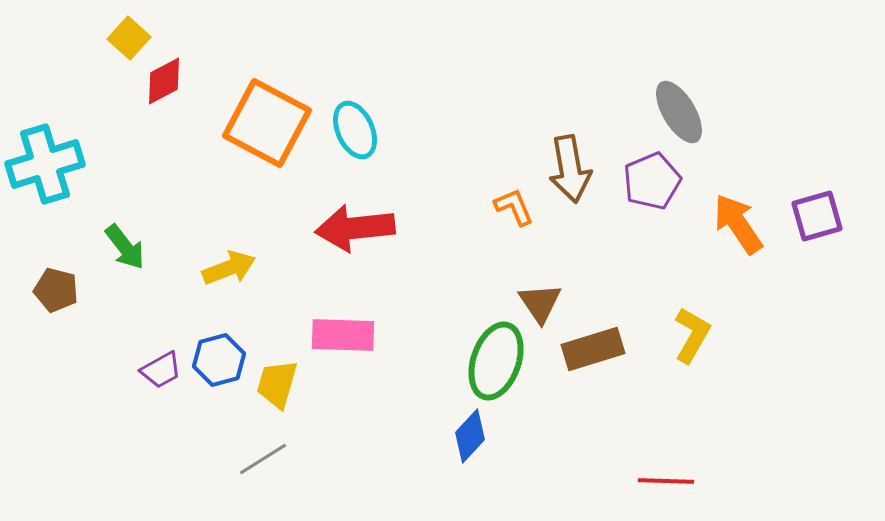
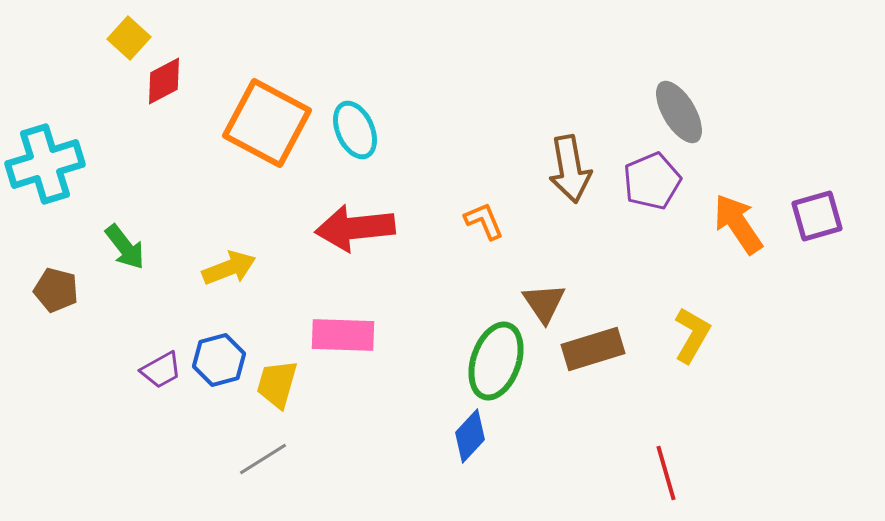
orange L-shape: moved 30 px left, 14 px down
brown triangle: moved 4 px right
red line: moved 8 px up; rotated 72 degrees clockwise
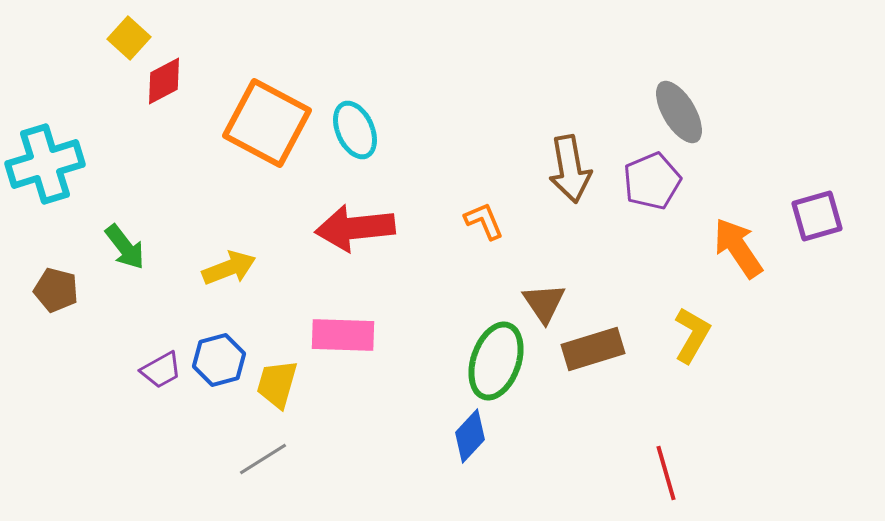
orange arrow: moved 24 px down
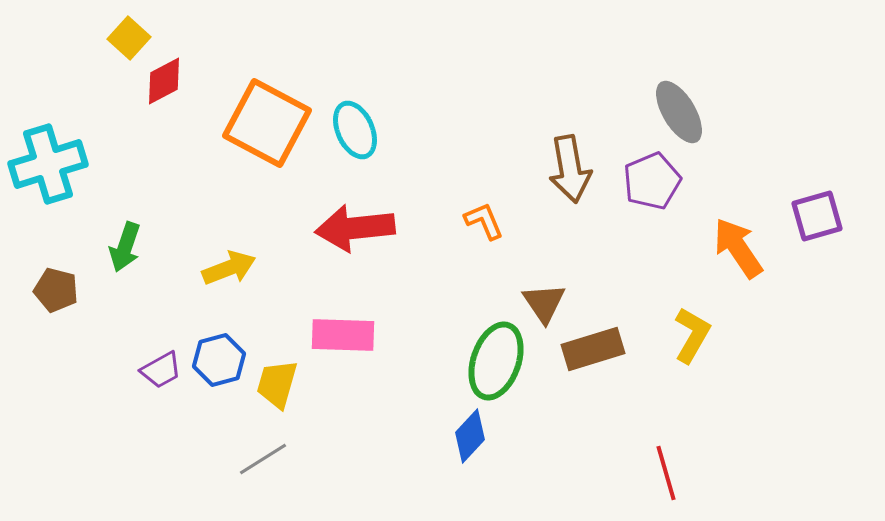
cyan cross: moved 3 px right
green arrow: rotated 57 degrees clockwise
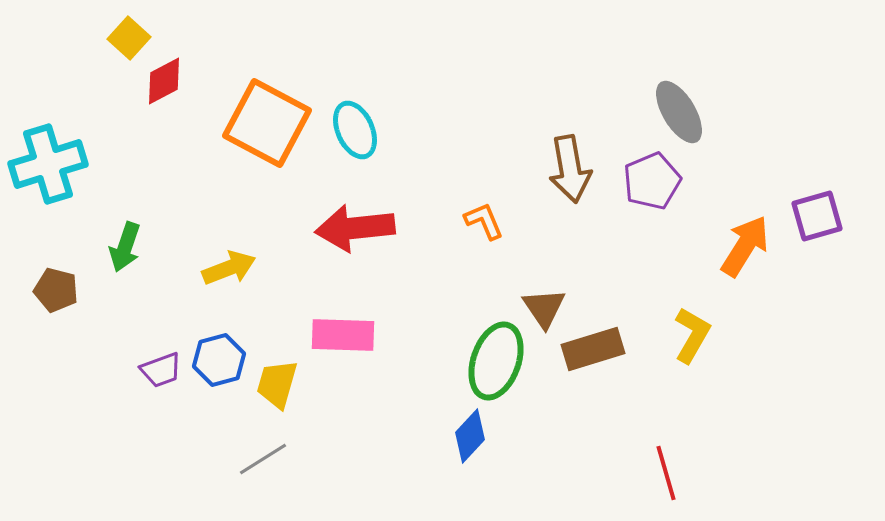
orange arrow: moved 7 px right, 2 px up; rotated 66 degrees clockwise
brown triangle: moved 5 px down
purple trapezoid: rotated 9 degrees clockwise
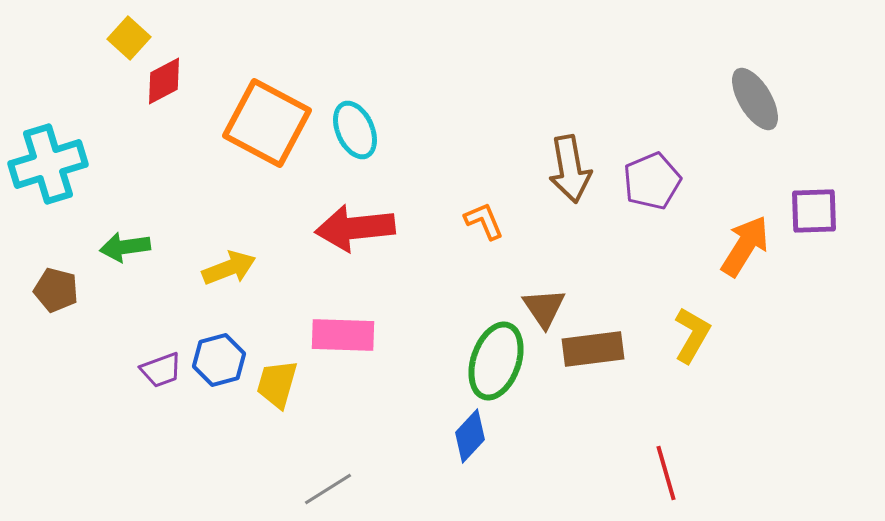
gray ellipse: moved 76 px right, 13 px up
purple square: moved 3 px left, 5 px up; rotated 14 degrees clockwise
green arrow: rotated 63 degrees clockwise
brown rectangle: rotated 10 degrees clockwise
gray line: moved 65 px right, 30 px down
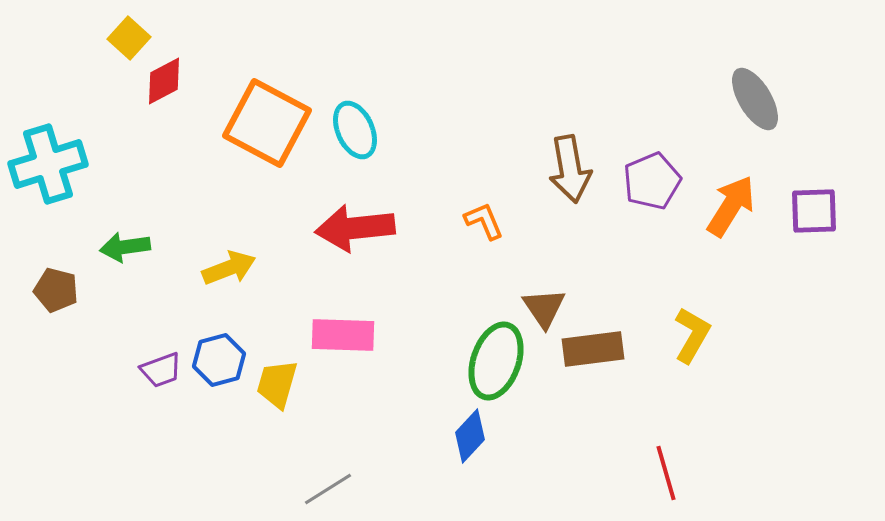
orange arrow: moved 14 px left, 40 px up
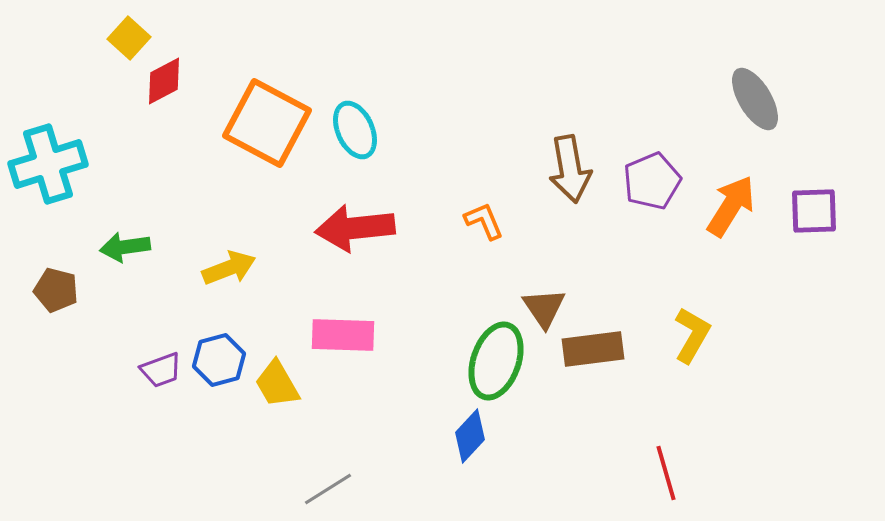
yellow trapezoid: rotated 46 degrees counterclockwise
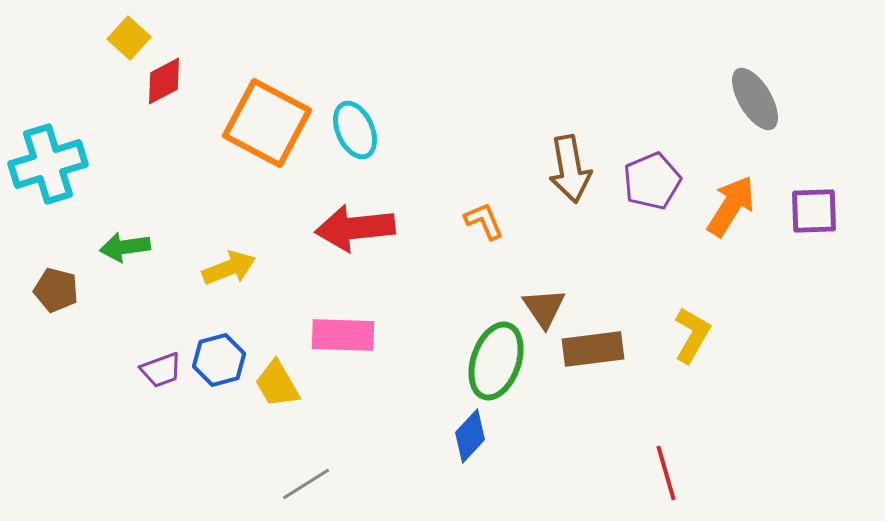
gray line: moved 22 px left, 5 px up
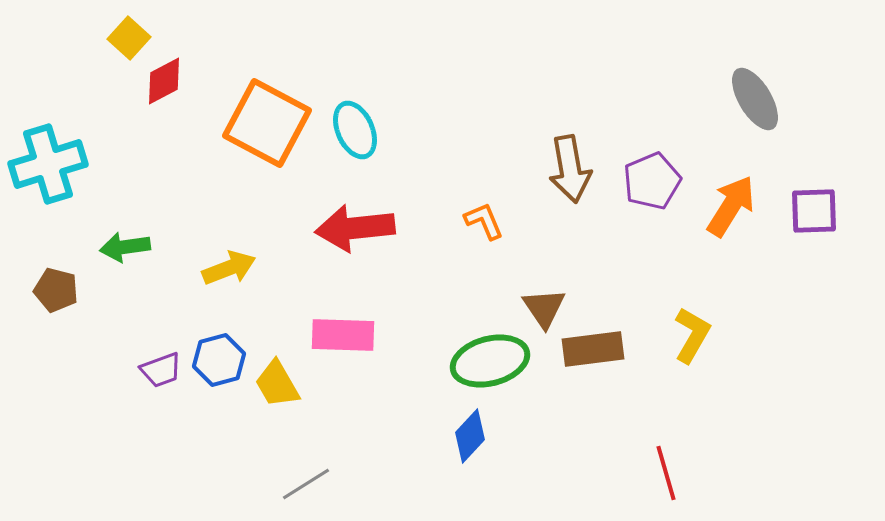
green ellipse: moved 6 px left; rotated 56 degrees clockwise
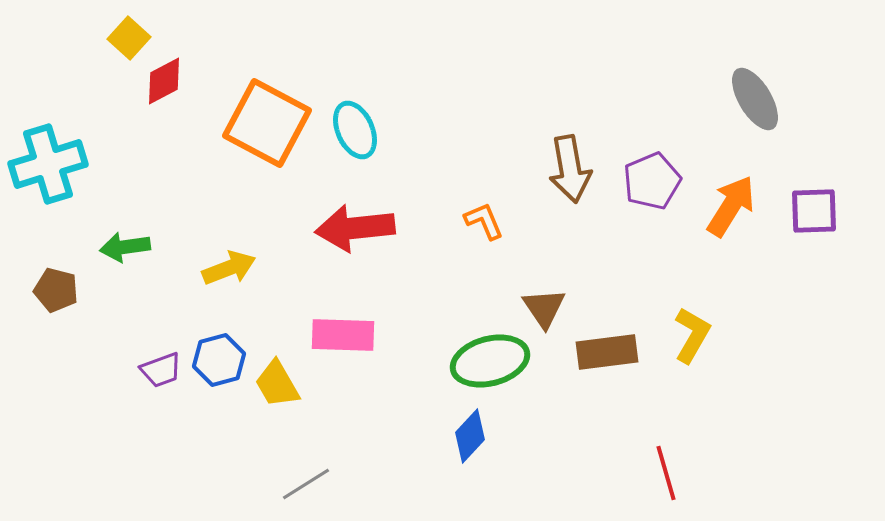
brown rectangle: moved 14 px right, 3 px down
